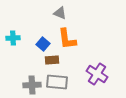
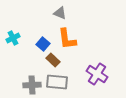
cyan cross: rotated 24 degrees counterclockwise
brown rectangle: moved 1 px right; rotated 48 degrees clockwise
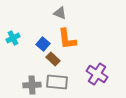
brown rectangle: moved 1 px up
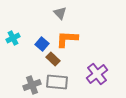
gray triangle: rotated 24 degrees clockwise
orange L-shape: rotated 100 degrees clockwise
blue square: moved 1 px left
purple cross: rotated 20 degrees clockwise
gray cross: rotated 18 degrees counterclockwise
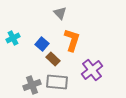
orange L-shape: moved 5 px right, 1 px down; rotated 105 degrees clockwise
purple cross: moved 5 px left, 4 px up
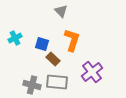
gray triangle: moved 1 px right, 2 px up
cyan cross: moved 2 px right
blue square: rotated 24 degrees counterclockwise
purple cross: moved 2 px down
gray cross: rotated 36 degrees clockwise
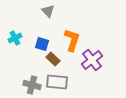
gray triangle: moved 13 px left
purple cross: moved 12 px up
